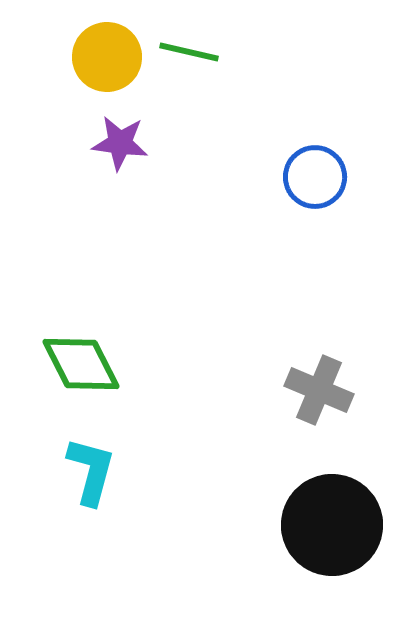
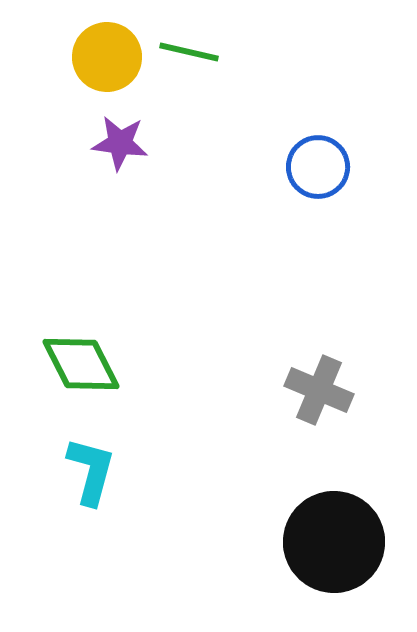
blue circle: moved 3 px right, 10 px up
black circle: moved 2 px right, 17 px down
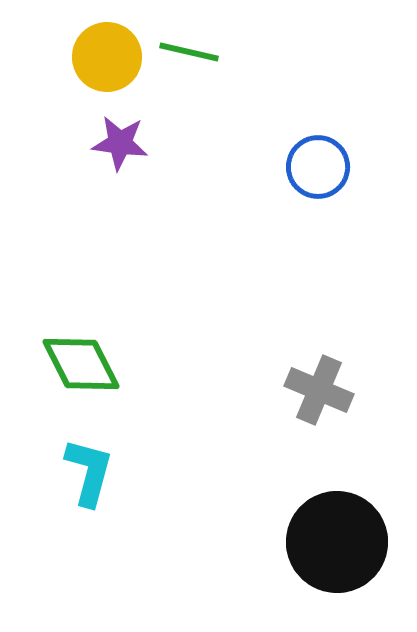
cyan L-shape: moved 2 px left, 1 px down
black circle: moved 3 px right
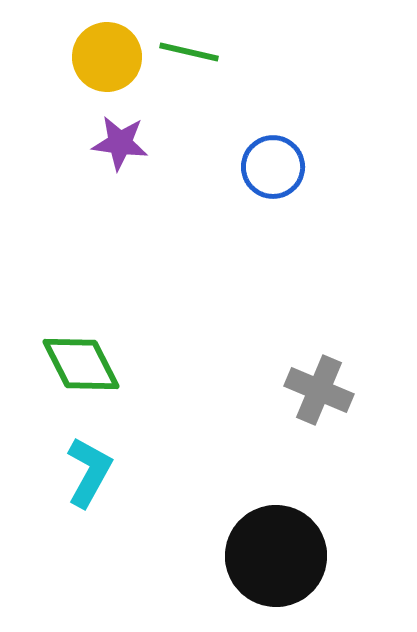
blue circle: moved 45 px left
cyan L-shape: rotated 14 degrees clockwise
black circle: moved 61 px left, 14 px down
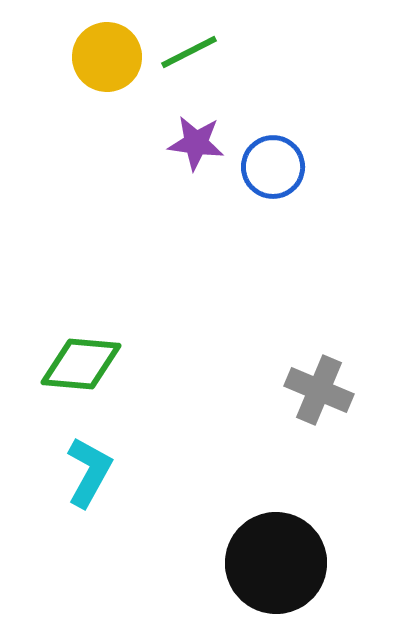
green line: rotated 40 degrees counterclockwise
purple star: moved 76 px right
green diamond: rotated 58 degrees counterclockwise
black circle: moved 7 px down
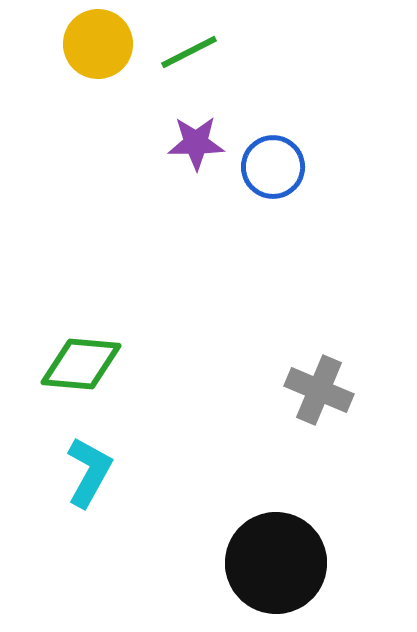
yellow circle: moved 9 px left, 13 px up
purple star: rotated 8 degrees counterclockwise
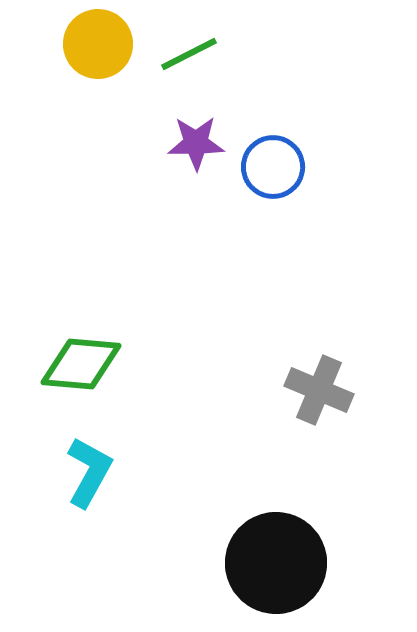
green line: moved 2 px down
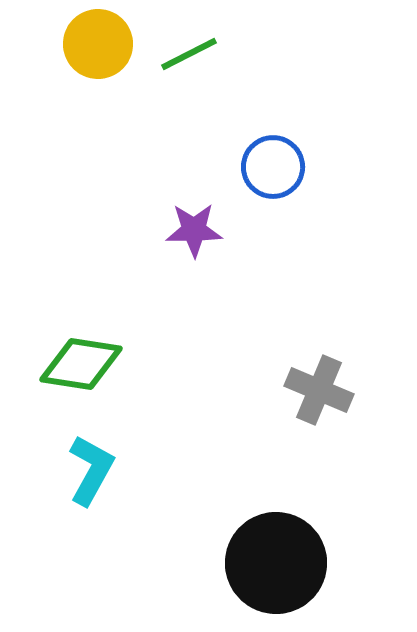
purple star: moved 2 px left, 87 px down
green diamond: rotated 4 degrees clockwise
cyan L-shape: moved 2 px right, 2 px up
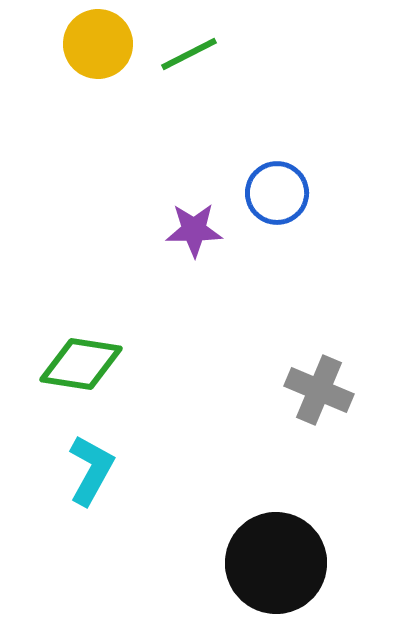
blue circle: moved 4 px right, 26 px down
